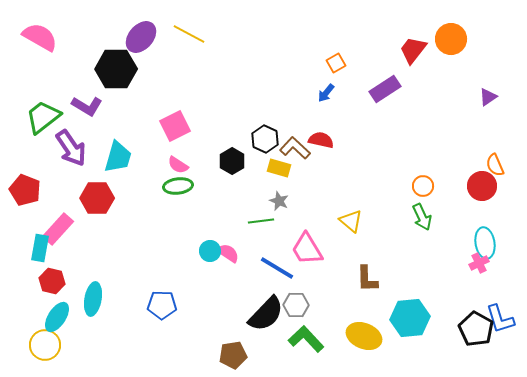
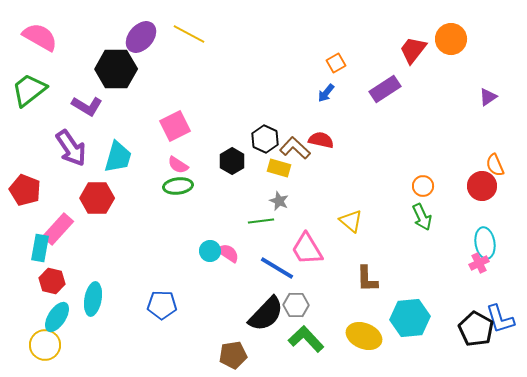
green trapezoid at (43, 117): moved 14 px left, 27 px up
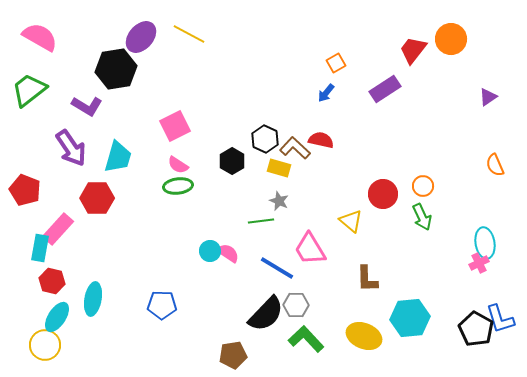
black hexagon at (116, 69): rotated 9 degrees counterclockwise
red circle at (482, 186): moved 99 px left, 8 px down
pink trapezoid at (307, 249): moved 3 px right
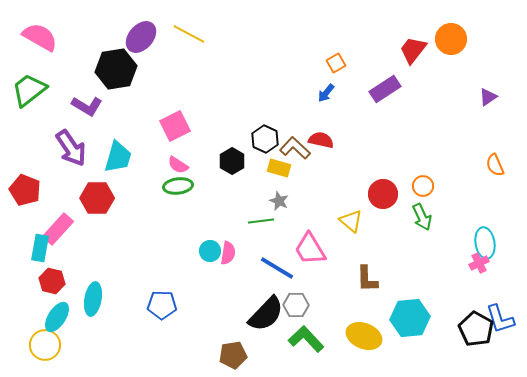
pink semicircle at (228, 253): rotated 65 degrees clockwise
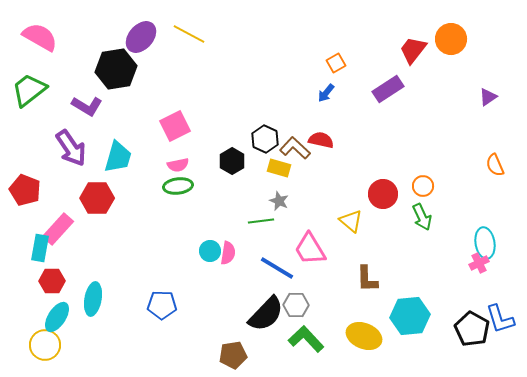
purple rectangle at (385, 89): moved 3 px right
pink semicircle at (178, 165): rotated 45 degrees counterclockwise
red hexagon at (52, 281): rotated 15 degrees counterclockwise
cyan hexagon at (410, 318): moved 2 px up
black pentagon at (476, 329): moved 4 px left
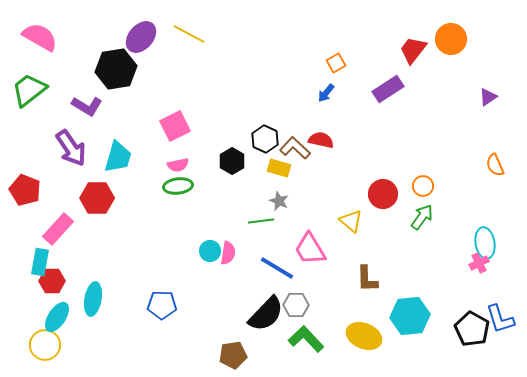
green arrow at (422, 217): rotated 120 degrees counterclockwise
cyan rectangle at (40, 248): moved 14 px down
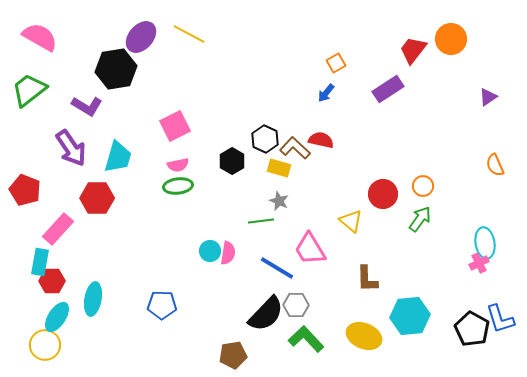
green arrow at (422, 217): moved 2 px left, 2 px down
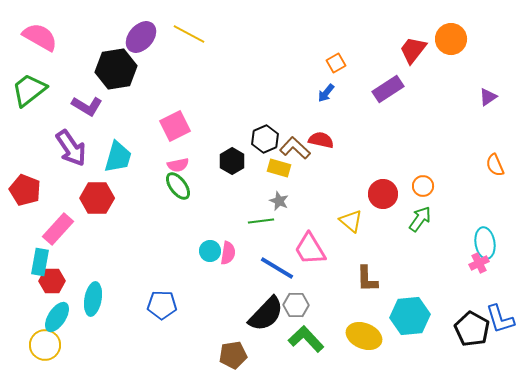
black hexagon at (265, 139): rotated 12 degrees clockwise
green ellipse at (178, 186): rotated 60 degrees clockwise
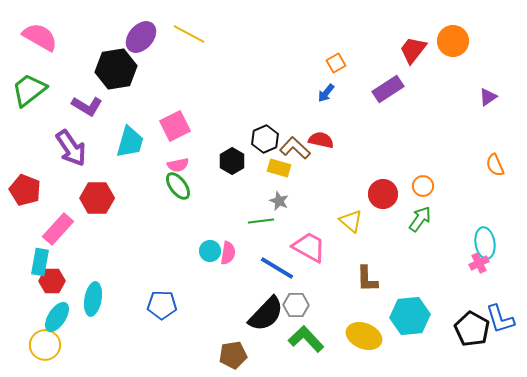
orange circle at (451, 39): moved 2 px right, 2 px down
cyan trapezoid at (118, 157): moved 12 px right, 15 px up
pink trapezoid at (310, 249): moved 1 px left, 2 px up; rotated 150 degrees clockwise
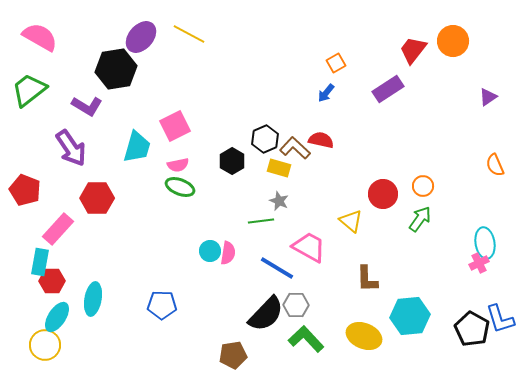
cyan trapezoid at (130, 142): moved 7 px right, 5 px down
green ellipse at (178, 186): moved 2 px right, 1 px down; rotated 32 degrees counterclockwise
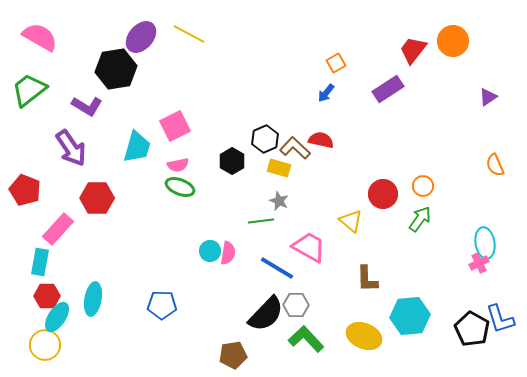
red hexagon at (52, 281): moved 5 px left, 15 px down
